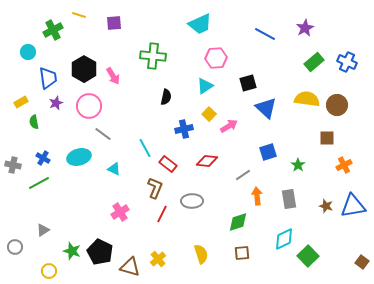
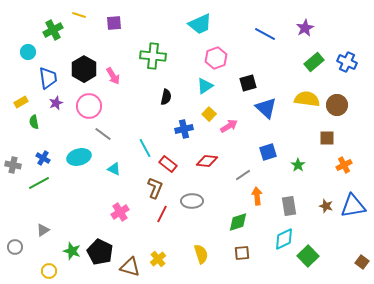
pink hexagon at (216, 58): rotated 15 degrees counterclockwise
gray rectangle at (289, 199): moved 7 px down
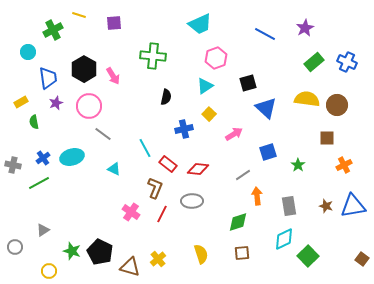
pink arrow at (229, 126): moved 5 px right, 8 px down
cyan ellipse at (79, 157): moved 7 px left
blue cross at (43, 158): rotated 24 degrees clockwise
red diamond at (207, 161): moved 9 px left, 8 px down
pink cross at (120, 212): moved 11 px right; rotated 24 degrees counterclockwise
brown square at (362, 262): moved 3 px up
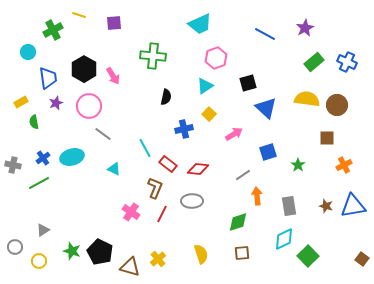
yellow circle at (49, 271): moved 10 px left, 10 px up
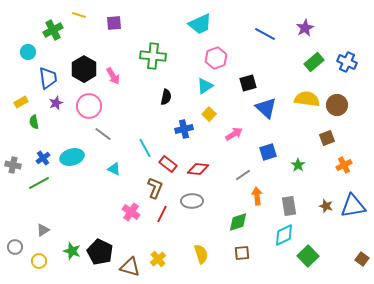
brown square at (327, 138): rotated 21 degrees counterclockwise
cyan diamond at (284, 239): moved 4 px up
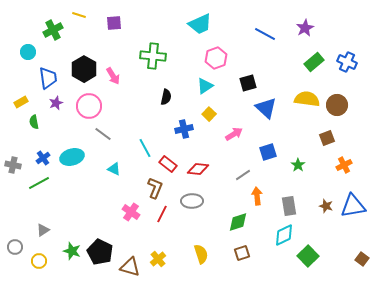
brown square at (242, 253): rotated 14 degrees counterclockwise
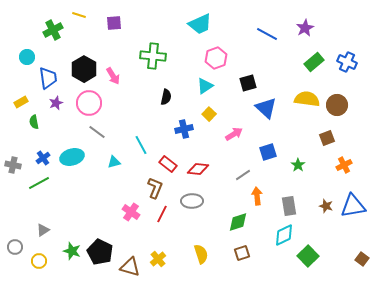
blue line at (265, 34): moved 2 px right
cyan circle at (28, 52): moved 1 px left, 5 px down
pink circle at (89, 106): moved 3 px up
gray line at (103, 134): moved 6 px left, 2 px up
cyan line at (145, 148): moved 4 px left, 3 px up
cyan triangle at (114, 169): moved 7 px up; rotated 40 degrees counterclockwise
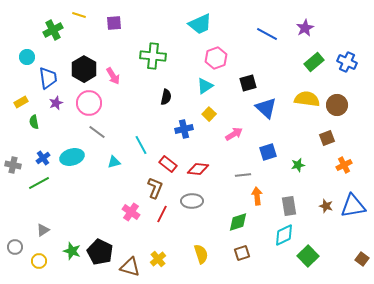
green star at (298, 165): rotated 24 degrees clockwise
gray line at (243, 175): rotated 28 degrees clockwise
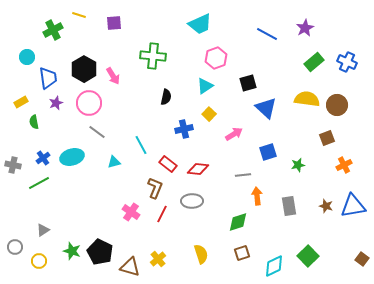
cyan diamond at (284, 235): moved 10 px left, 31 px down
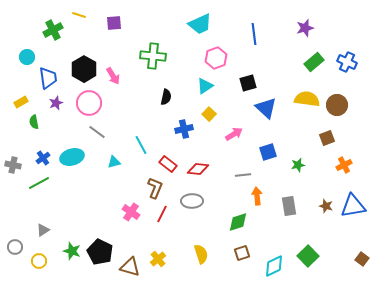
purple star at (305, 28): rotated 12 degrees clockwise
blue line at (267, 34): moved 13 px left; rotated 55 degrees clockwise
